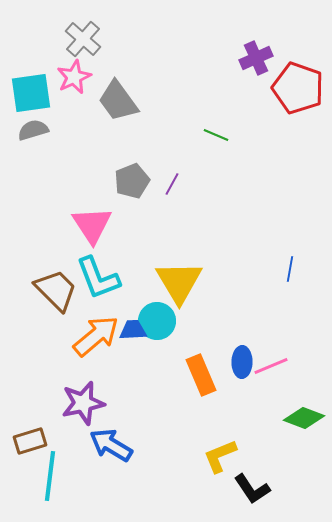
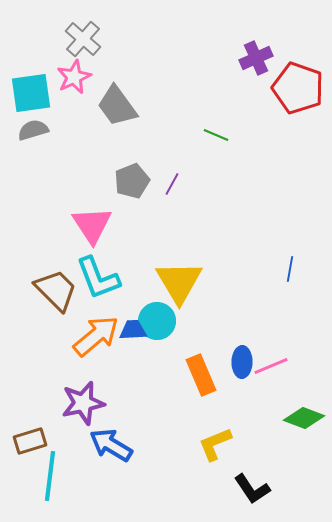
gray trapezoid: moved 1 px left, 5 px down
yellow L-shape: moved 5 px left, 12 px up
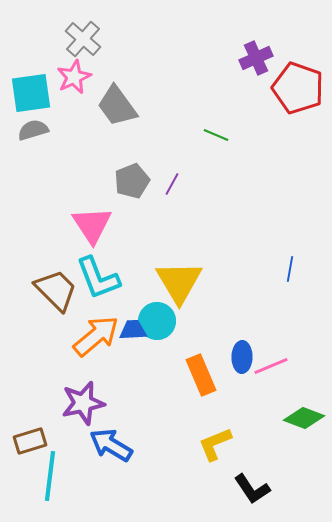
blue ellipse: moved 5 px up
